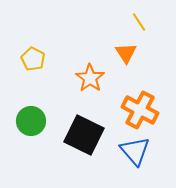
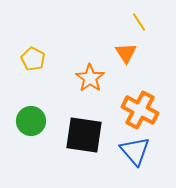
black square: rotated 18 degrees counterclockwise
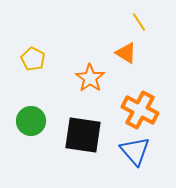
orange triangle: rotated 25 degrees counterclockwise
black square: moved 1 px left
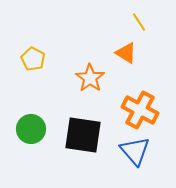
green circle: moved 8 px down
